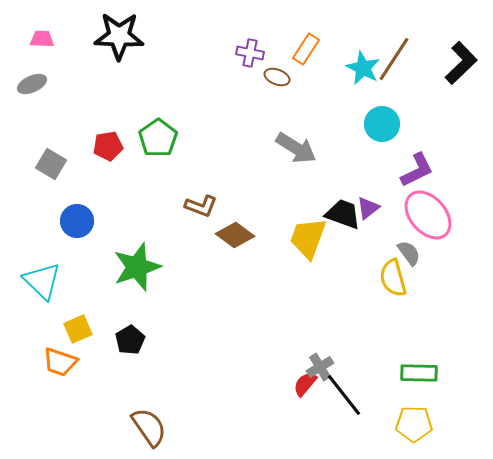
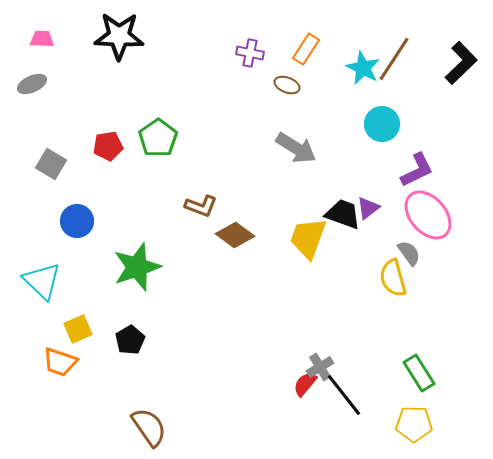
brown ellipse: moved 10 px right, 8 px down
green rectangle: rotated 57 degrees clockwise
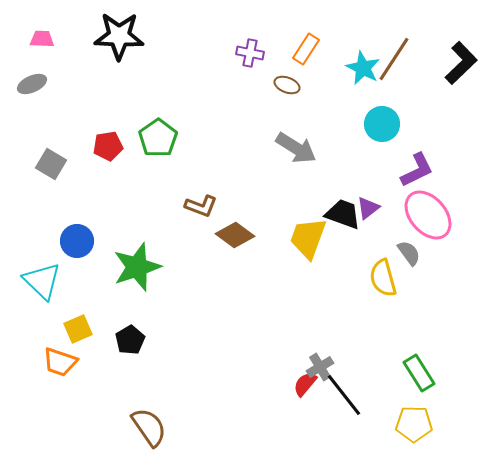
blue circle: moved 20 px down
yellow semicircle: moved 10 px left
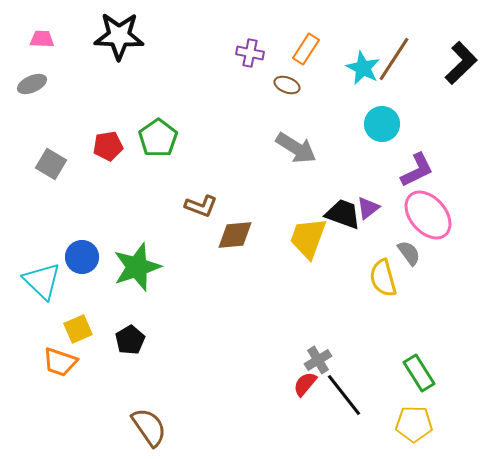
brown diamond: rotated 42 degrees counterclockwise
blue circle: moved 5 px right, 16 px down
gray cross: moved 2 px left, 7 px up
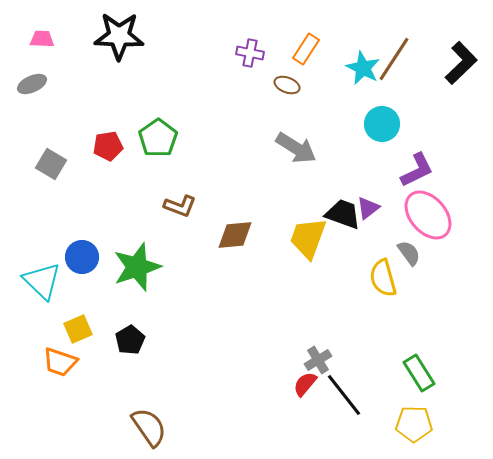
brown L-shape: moved 21 px left
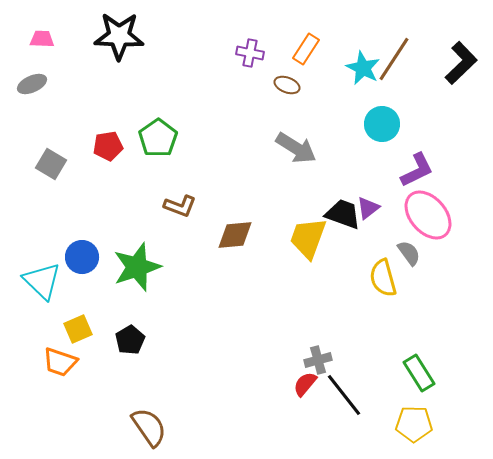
gray cross: rotated 16 degrees clockwise
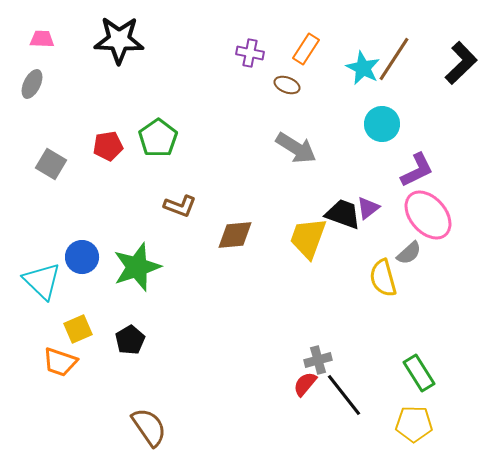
black star: moved 4 px down
gray ellipse: rotated 40 degrees counterclockwise
gray semicircle: rotated 84 degrees clockwise
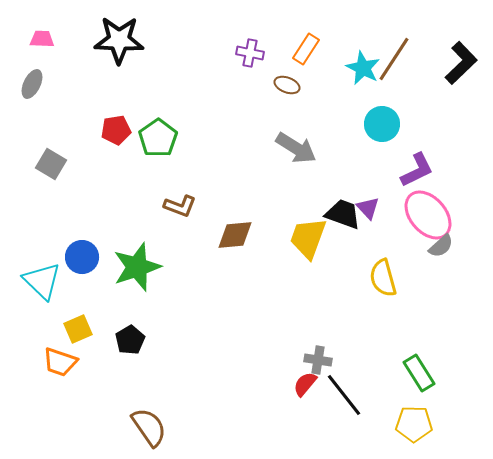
red pentagon: moved 8 px right, 16 px up
purple triangle: rotated 35 degrees counterclockwise
gray semicircle: moved 32 px right, 7 px up
gray cross: rotated 24 degrees clockwise
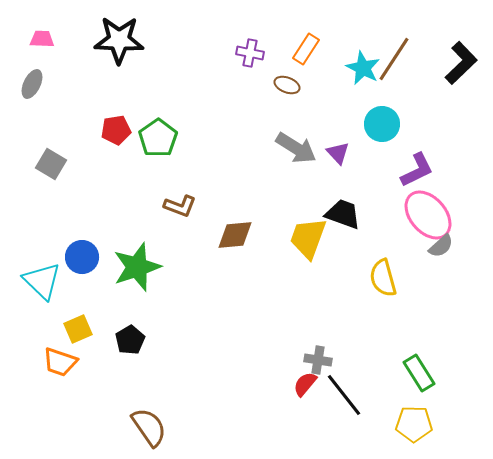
purple triangle: moved 30 px left, 55 px up
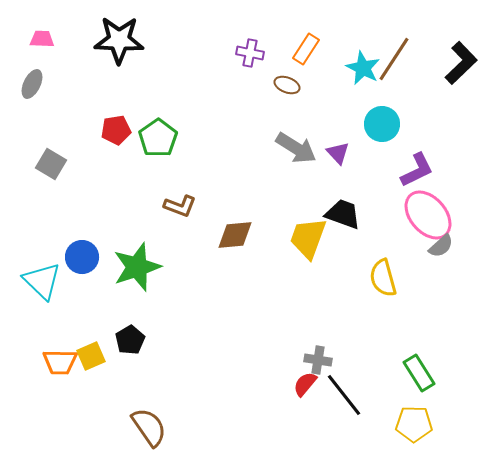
yellow square: moved 13 px right, 27 px down
orange trapezoid: rotated 18 degrees counterclockwise
